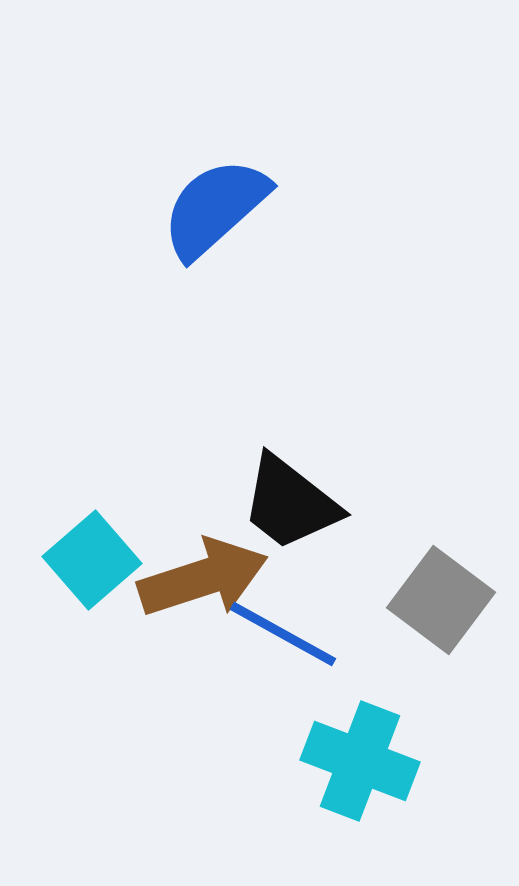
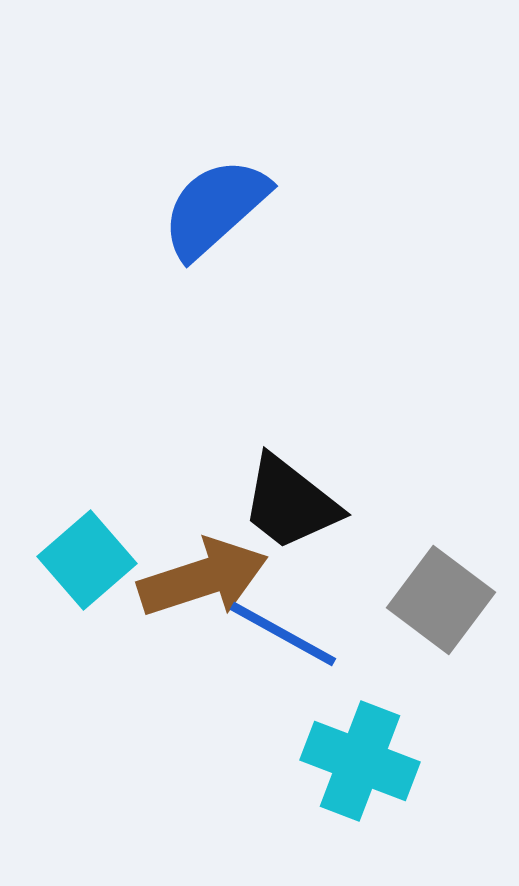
cyan square: moved 5 px left
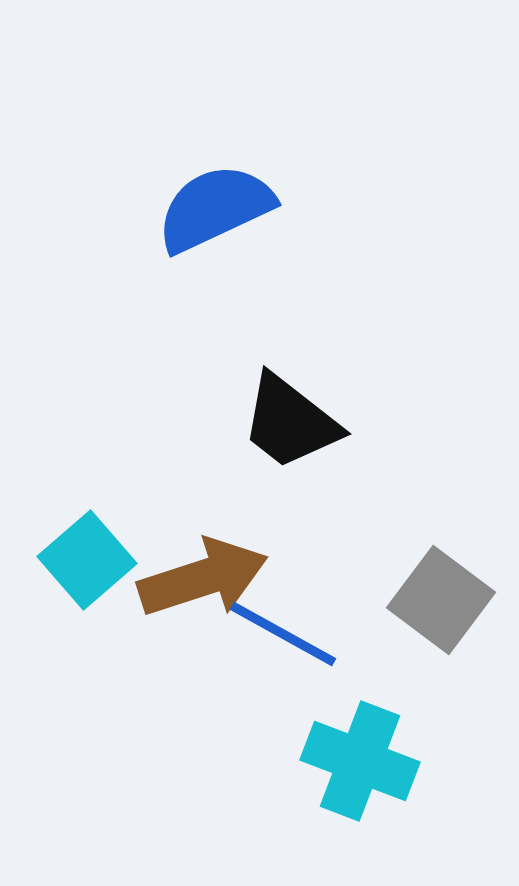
blue semicircle: rotated 17 degrees clockwise
black trapezoid: moved 81 px up
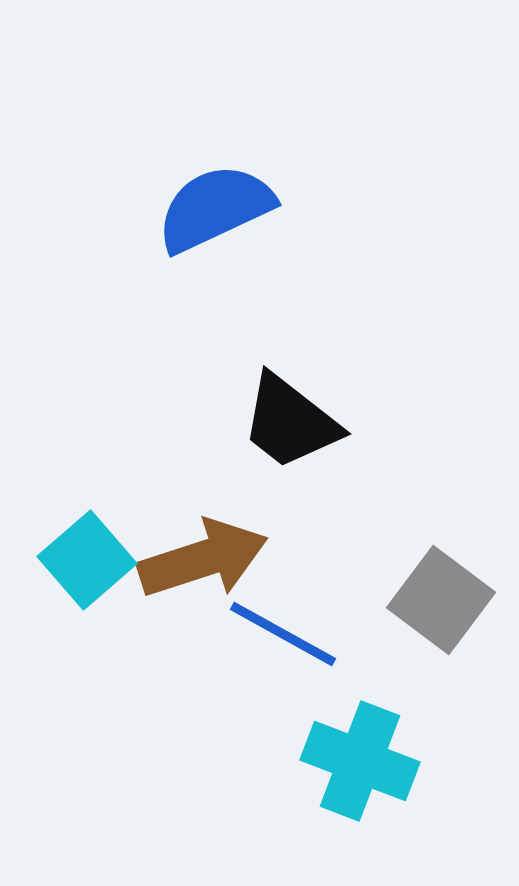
brown arrow: moved 19 px up
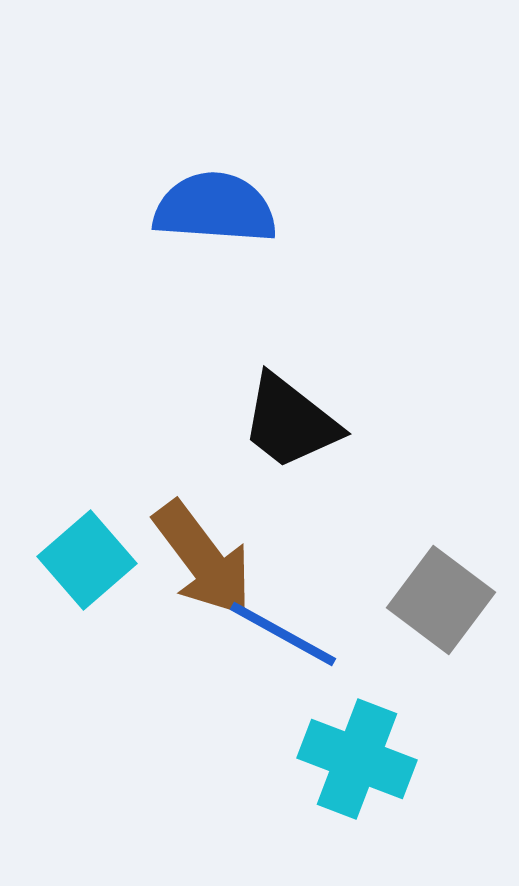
blue semicircle: rotated 29 degrees clockwise
brown arrow: rotated 71 degrees clockwise
cyan cross: moved 3 px left, 2 px up
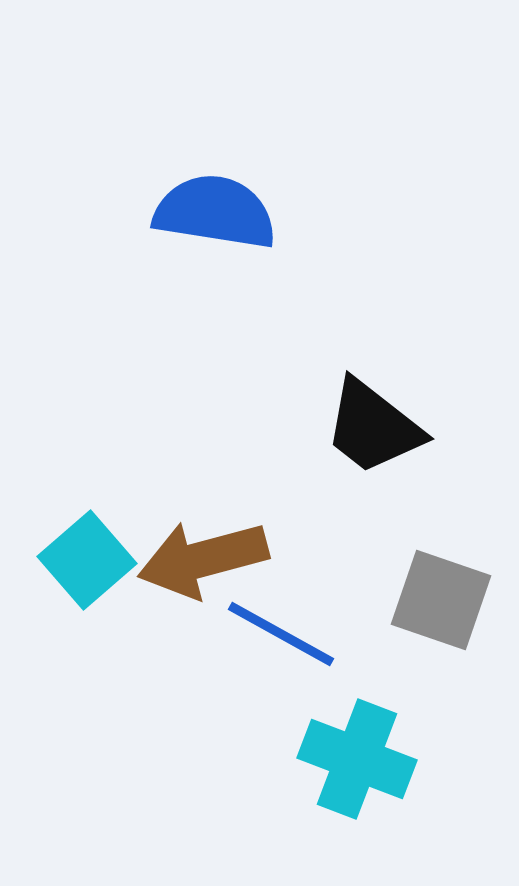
blue semicircle: moved 4 px down; rotated 5 degrees clockwise
black trapezoid: moved 83 px right, 5 px down
brown arrow: rotated 112 degrees clockwise
gray square: rotated 18 degrees counterclockwise
blue line: moved 2 px left
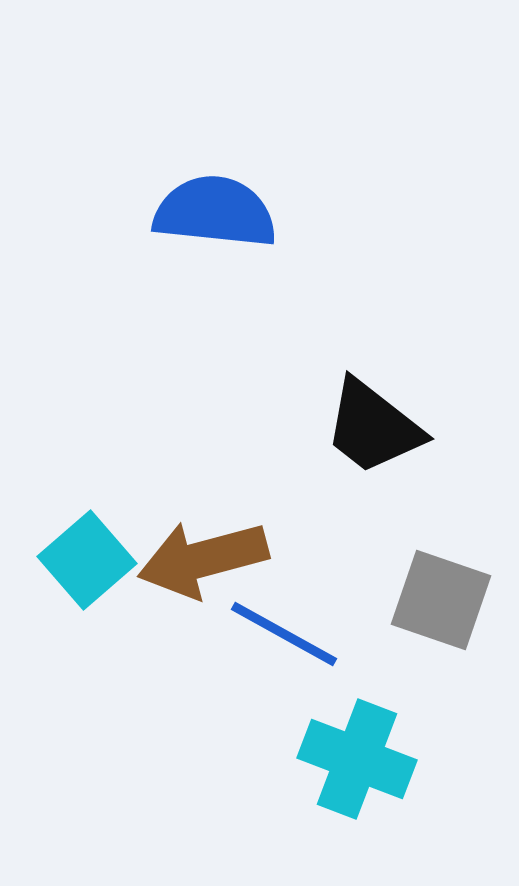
blue semicircle: rotated 3 degrees counterclockwise
blue line: moved 3 px right
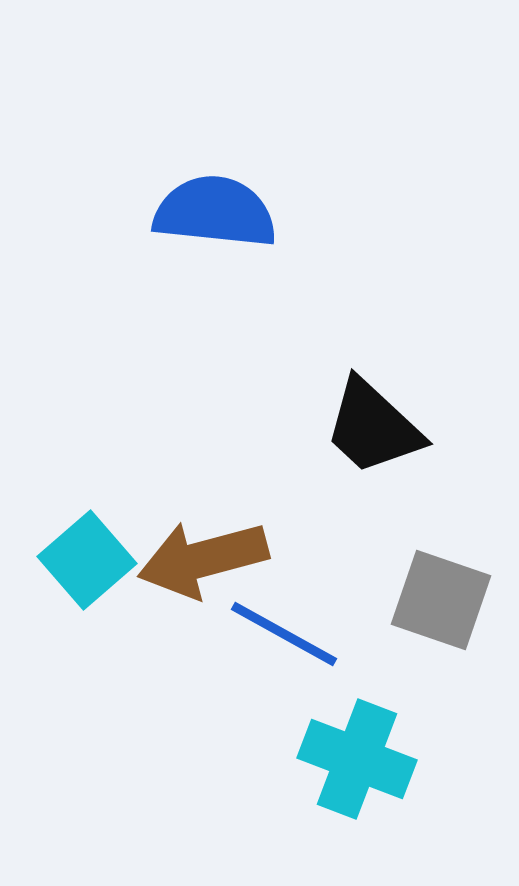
black trapezoid: rotated 5 degrees clockwise
